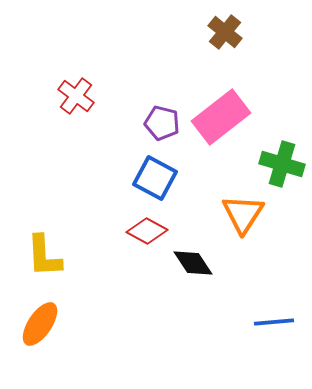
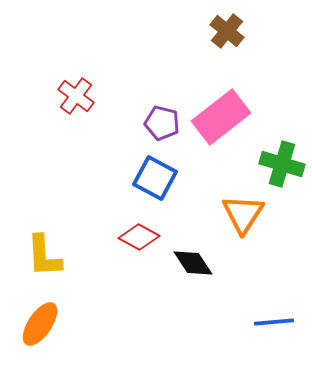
brown cross: moved 2 px right, 1 px up
red diamond: moved 8 px left, 6 px down
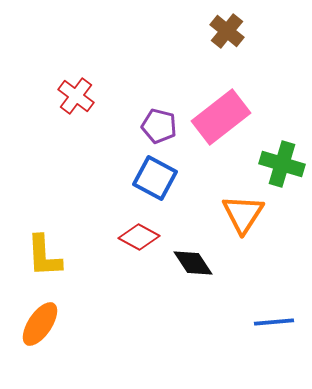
purple pentagon: moved 3 px left, 3 px down
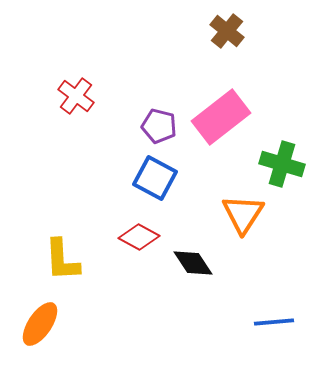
yellow L-shape: moved 18 px right, 4 px down
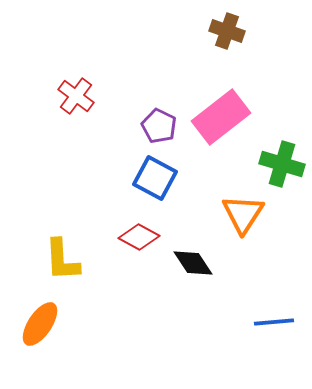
brown cross: rotated 20 degrees counterclockwise
purple pentagon: rotated 12 degrees clockwise
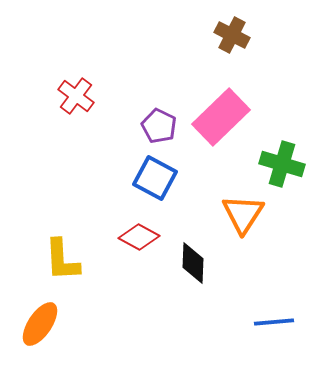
brown cross: moved 5 px right, 4 px down; rotated 8 degrees clockwise
pink rectangle: rotated 6 degrees counterclockwise
black diamond: rotated 36 degrees clockwise
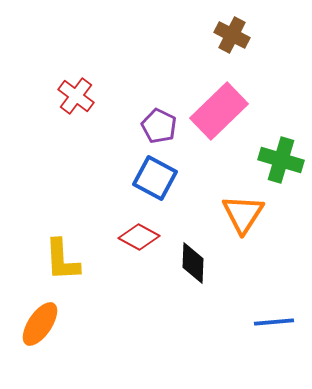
pink rectangle: moved 2 px left, 6 px up
green cross: moved 1 px left, 4 px up
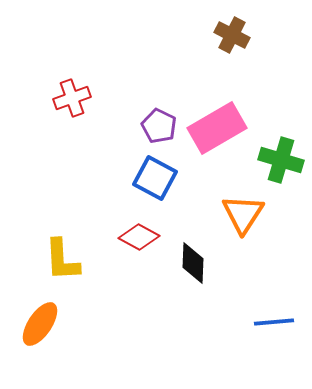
red cross: moved 4 px left, 2 px down; rotated 33 degrees clockwise
pink rectangle: moved 2 px left, 17 px down; rotated 14 degrees clockwise
